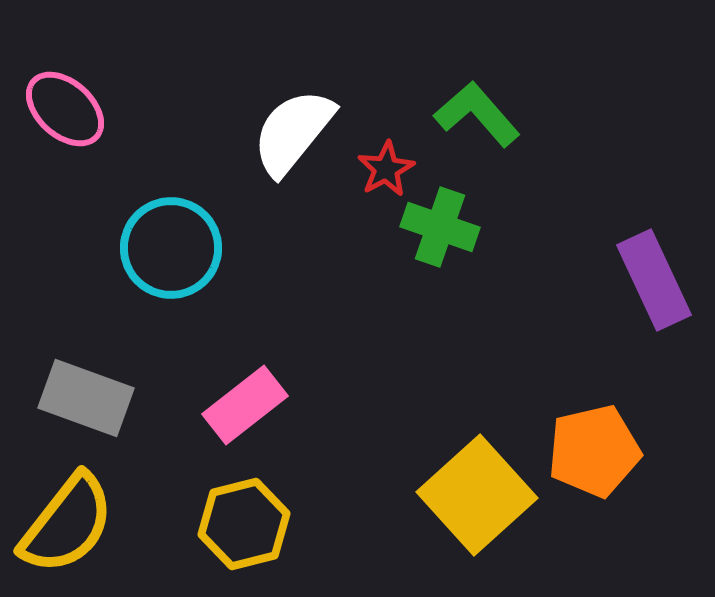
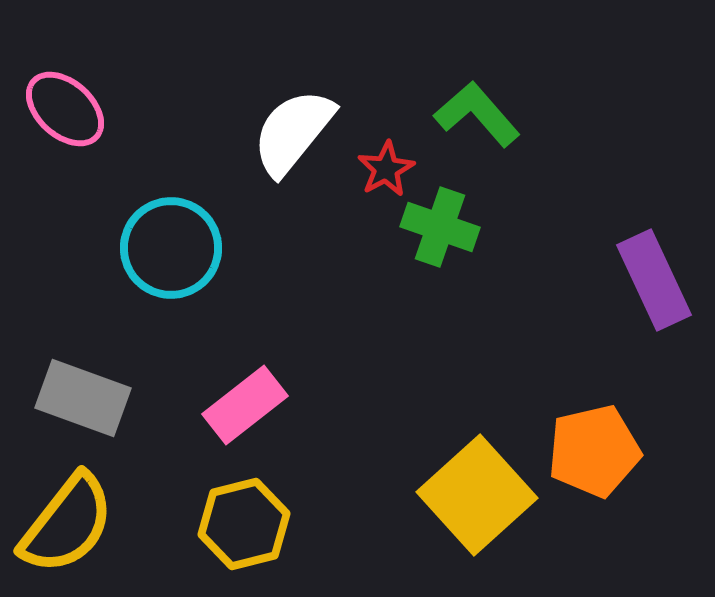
gray rectangle: moved 3 px left
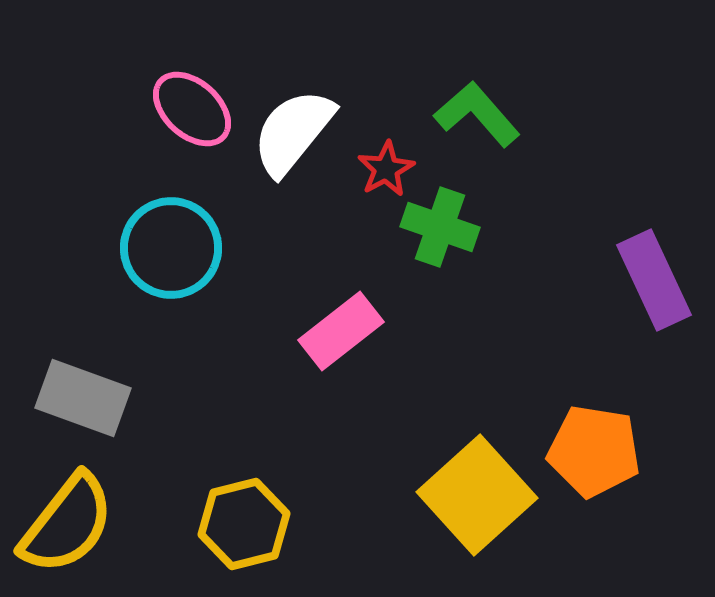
pink ellipse: moved 127 px right
pink rectangle: moved 96 px right, 74 px up
orange pentagon: rotated 22 degrees clockwise
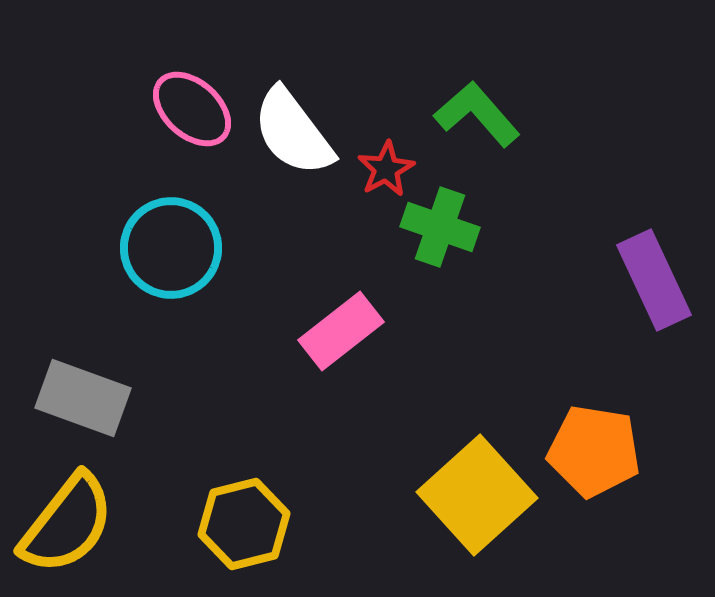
white semicircle: rotated 76 degrees counterclockwise
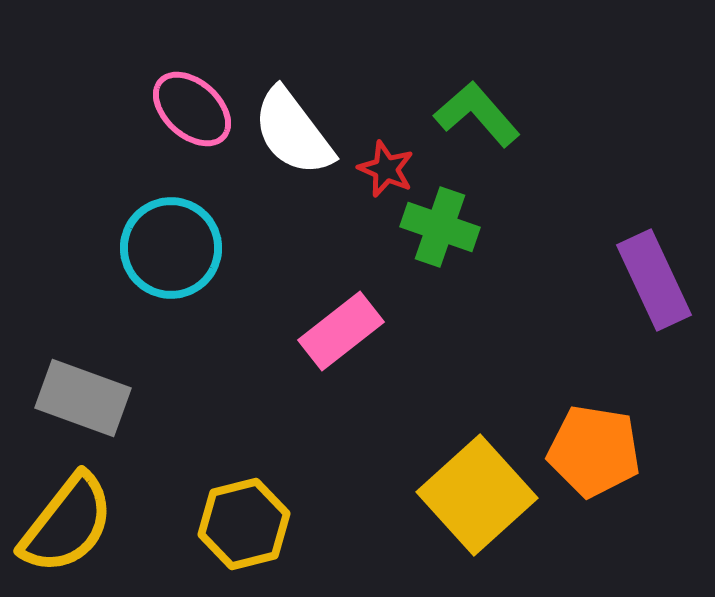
red star: rotated 20 degrees counterclockwise
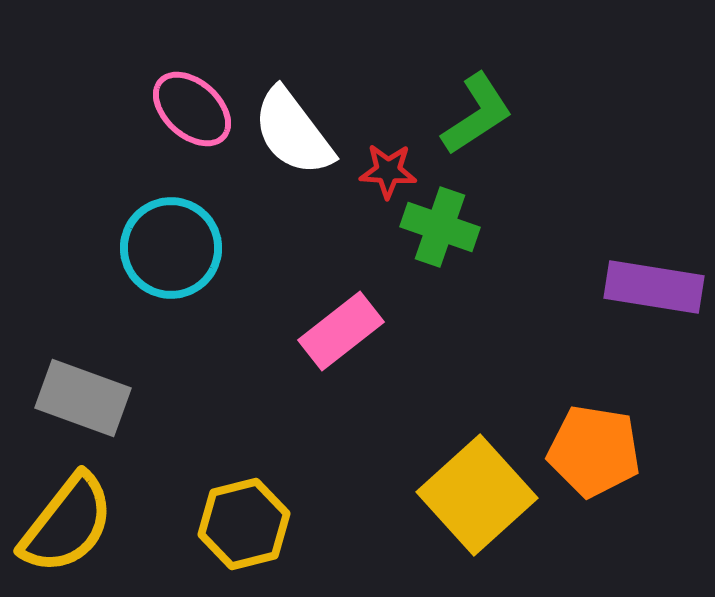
green L-shape: rotated 98 degrees clockwise
red star: moved 2 px right, 2 px down; rotated 20 degrees counterclockwise
purple rectangle: moved 7 px down; rotated 56 degrees counterclockwise
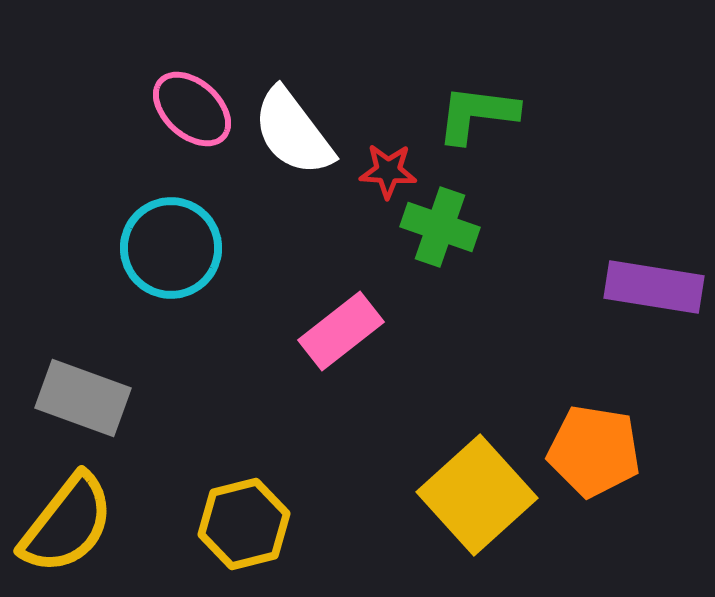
green L-shape: rotated 140 degrees counterclockwise
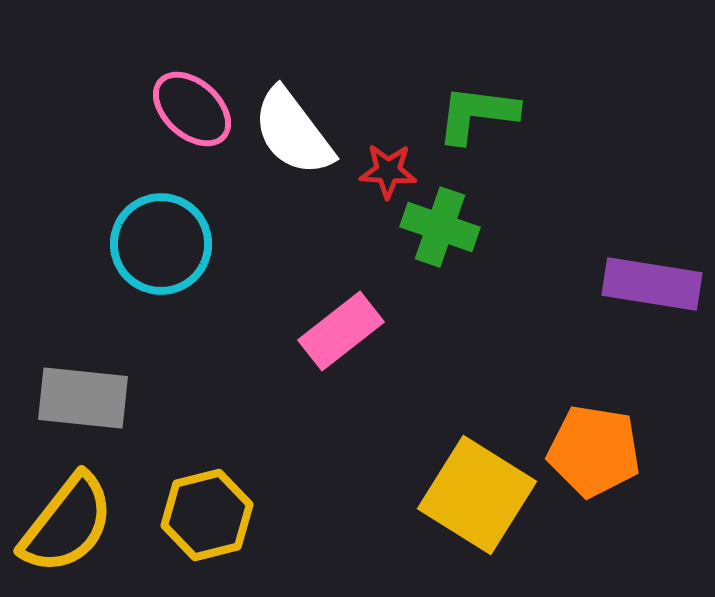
cyan circle: moved 10 px left, 4 px up
purple rectangle: moved 2 px left, 3 px up
gray rectangle: rotated 14 degrees counterclockwise
yellow square: rotated 16 degrees counterclockwise
yellow hexagon: moved 37 px left, 9 px up
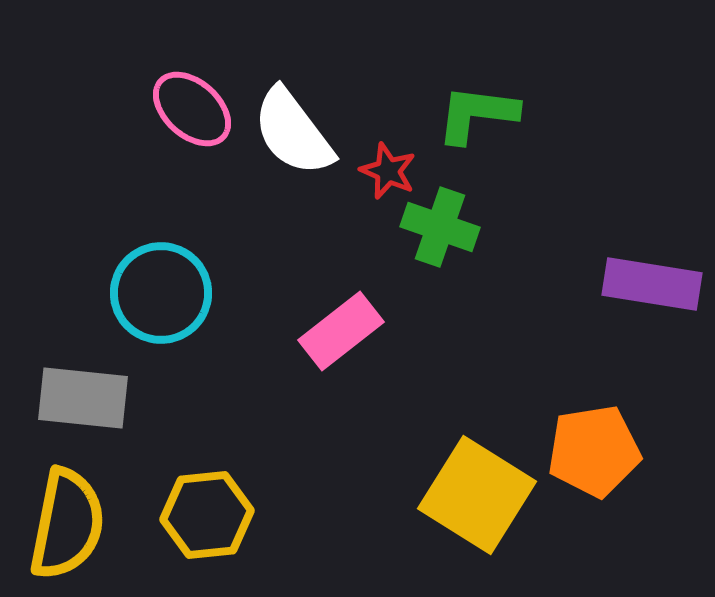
red star: rotated 20 degrees clockwise
cyan circle: moved 49 px down
orange pentagon: rotated 18 degrees counterclockwise
yellow hexagon: rotated 8 degrees clockwise
yellow semicircle: rotated 27 degrees counterclockwise
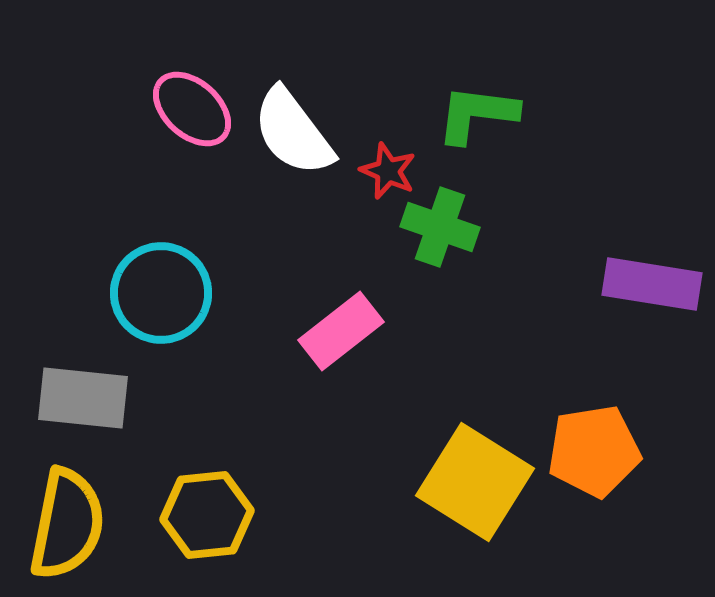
yellow square: moved 2 px left, 13 px up
